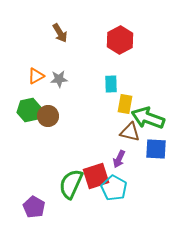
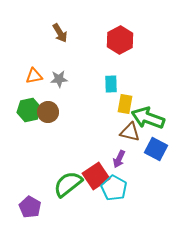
orange triangle: moved 2 px left; rotated 18 degrees clockwise
brown circle: moved 4 px up
blue square: rotated 25 degrees clockwise
red square: rotated 16 degrees counterclockwise
green semicircle: moved 3 px left; rotated 28 degrees clockwise
purple pentagon: moved 4 px left
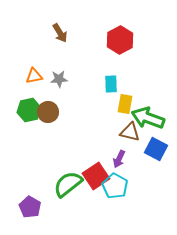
cyan pentagon: moved 1 px right, 2 px up
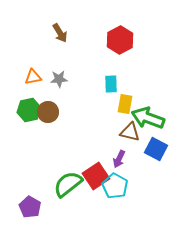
orange triangle: moved 1 px left, 1 px down
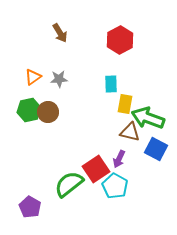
orange triangle: rotated 24 degrees counterclockwise
red square: moved 7 px up
green semicircle: moved 1 px right
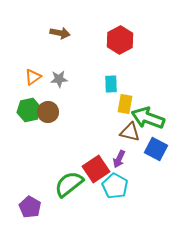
brown arrow: rotated 48 degrees counterclockwise
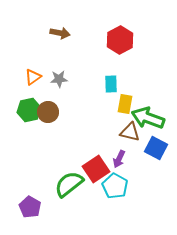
blue square: moved 1 px up
